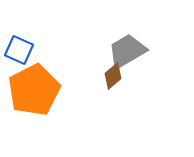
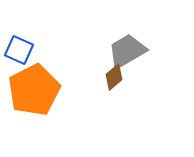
brown diamond: moved 1 px right, 1 px down
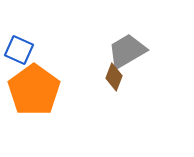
brown diamond: rotated 28 degrees counterclockwise
orange pentagon: rotated 9 degrees counterclockwise
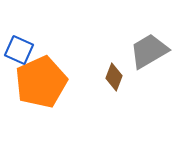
gray trapezoid: moved 22 px right
orange pentagon: moved 7 px right, 8 px up; rotated 12 degrees clockwise
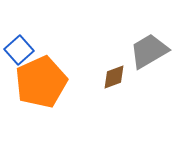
blue square: rotated 24 degrees clockwise
brown diamond: rotated 48 degrees clockwise
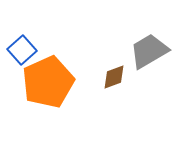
blue square: moved 3 px right
orange pentagon: moved 7 px right
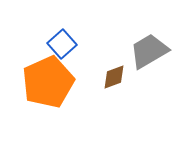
blue square: moved 40 px right, 6 px up
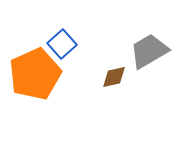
brown diamond: rotated 8 degrees clockwise
orange pentagon: moved 13 px left, 8 px up
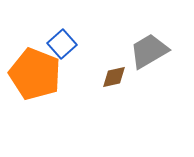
orange pentagon: rotated 27 degrees counterclockwise
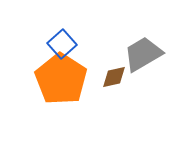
gray trapezoid: moved 6 px left, 3 px down
orange pentagon: moved 26 px right, 5 px down; rotated 12 degrees clockwise
